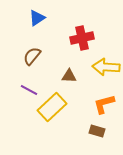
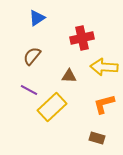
yellow arrow: moved 2 px left
brown rectangle: moved 7 px down
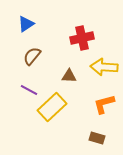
blue triangle: moved 11 px left, 6 px down
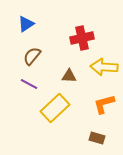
purple line: moved 6 px up
yellow rectangle: moved 3 px right, 1 px down
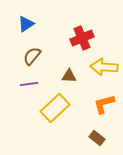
red cross: rotated 10 degrees counterclockwise
purple line: rotated 36 degrees counterclockwise
brown rectangle: rotated 21 degrees clockwise
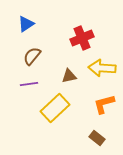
yellow arrow: moved 2 px left, 1 px down
brown triangle: rotated 14 degrees counterclockwise
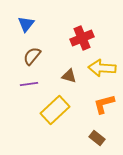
blue triangle: rotated 18 degrees counterclockwise
brown triangle: rotated 28 degrees clockwise
yellow rectangle: moved 2 px down
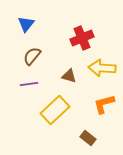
brown rectangle: moved 9 px left
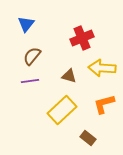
purple line: moved 1 px right, 3 px up
yellow rectangle: moved 7 px right
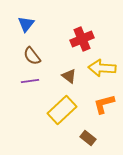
red cross: moved 1 px down
brown semicircle: rotated 78 degrees counterclockwise
brown triangle: rotated 21 degrees clockwise
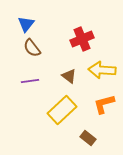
brown semicircle: moved 8 px up
yellow arrow: moved 2 px down
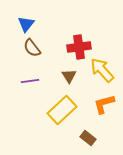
red cross: moved 3 px left, 8 px down; rotated 15 degrees clockwise
yellow arrow: rotated 44 degrees clockwise
brown triangle: rotated 21 degrees clockwise
